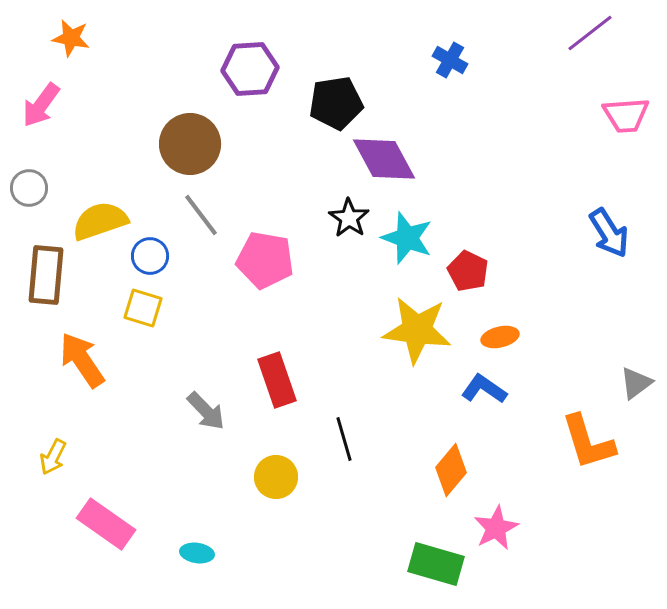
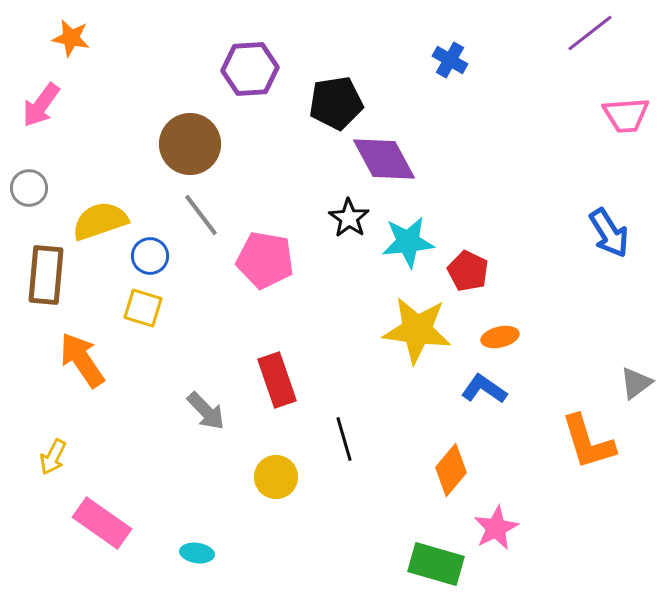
cyan star: moved 1 px right, 4 px down; rotated 26 degrees counterclockwise
pink rectangle: moved 4 px left, 1 px up
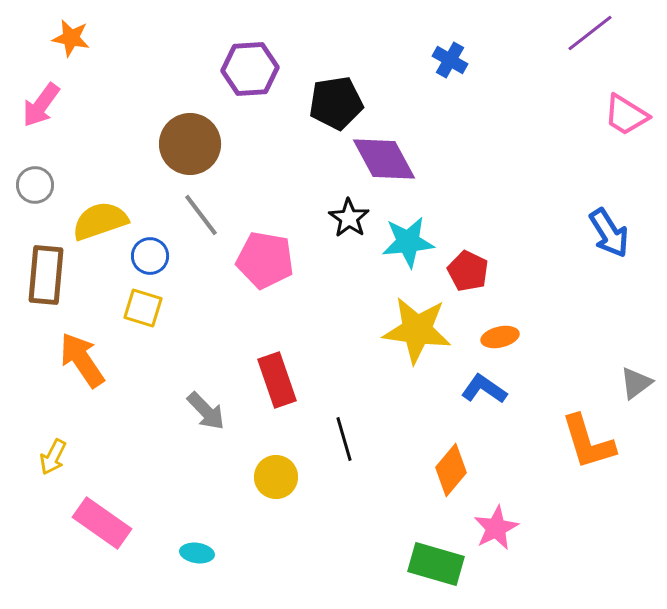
pink trapezoid: rotated 36 degrees clockwise
gray circle: moved 6 px right, 3 px up
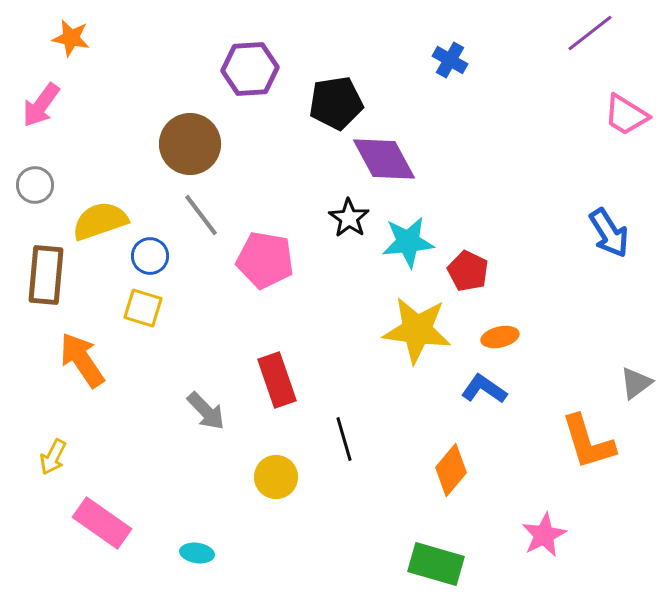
pink star: moved 48 px right, 7 px down
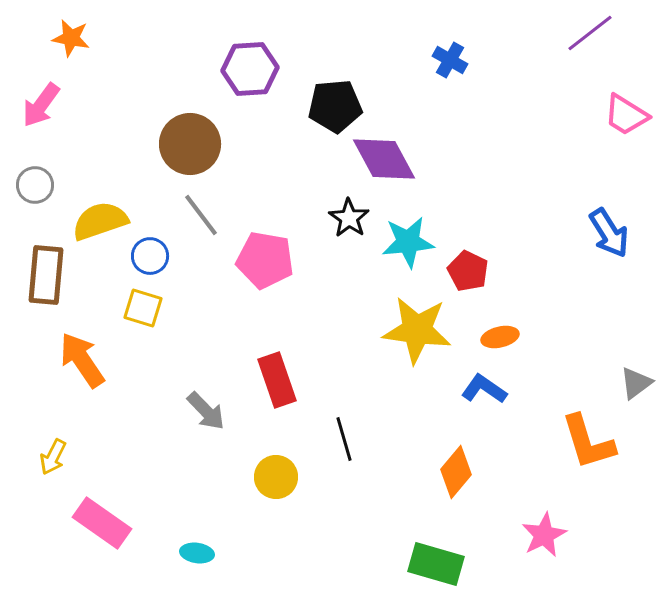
black pentagon: moved 1 px left, 3 px down; rotated 4 degrees clockwise
orange diamond: moved 5 px right, 2 px down
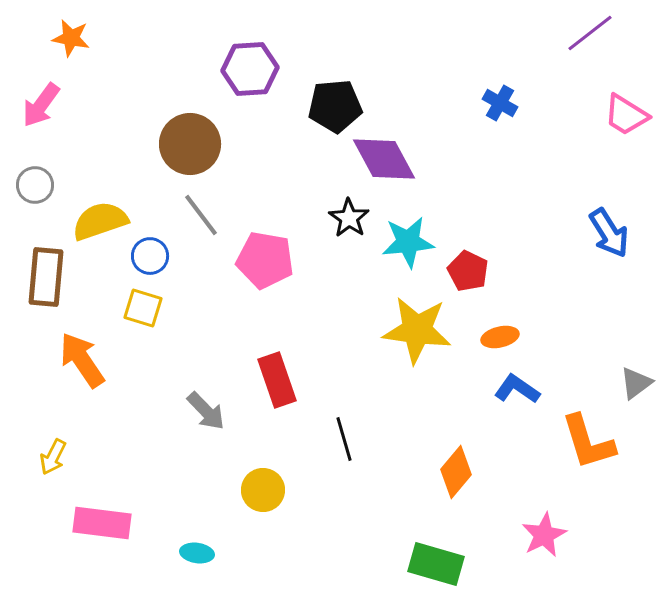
blue cross: moved 50 px right, 43 px down
brown rectangle: moved 2 px down
blue L-shape: moved 33 px right
yellow circle: moved 13 px left, 13 px down
pink rectangle: rotated 28 degrees counterclockwise
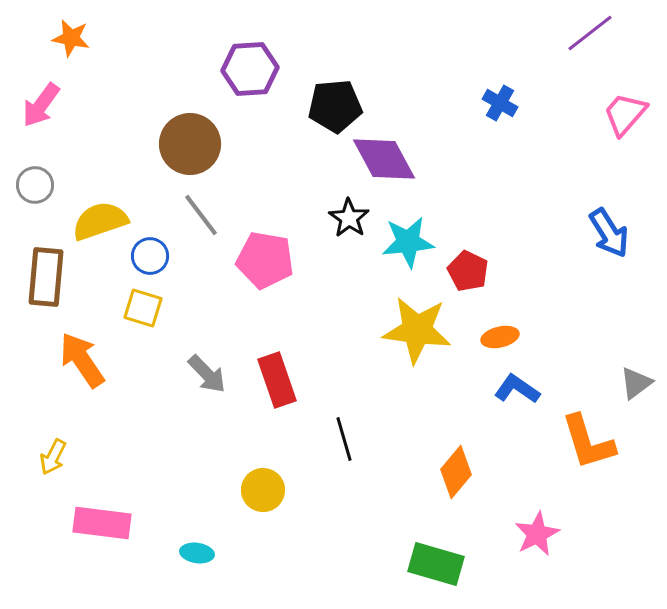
pink trapezoid: moved 1 px left, 1 px up; rotated 99 degrees clockwise
gray arrow: moved 1 px right, 37 px up
pink star: moved 7 px left, 1 px up
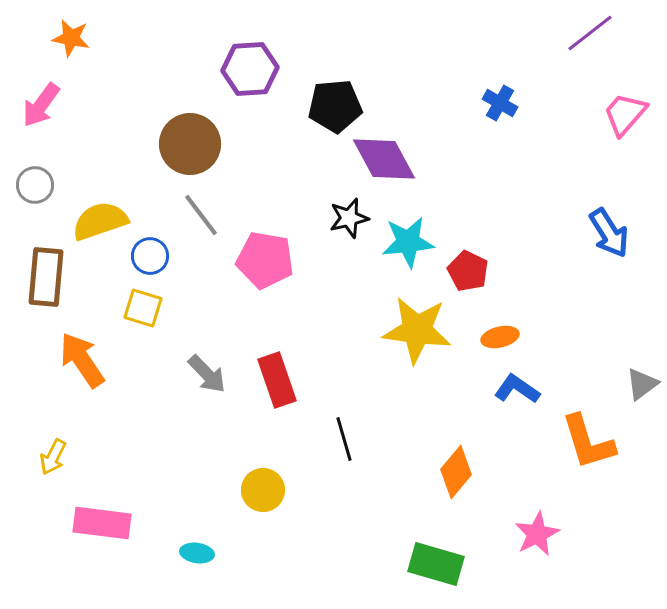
black star: rotated 24 degrees clockwise
gray triangle: moved 6 px right, 1 px down
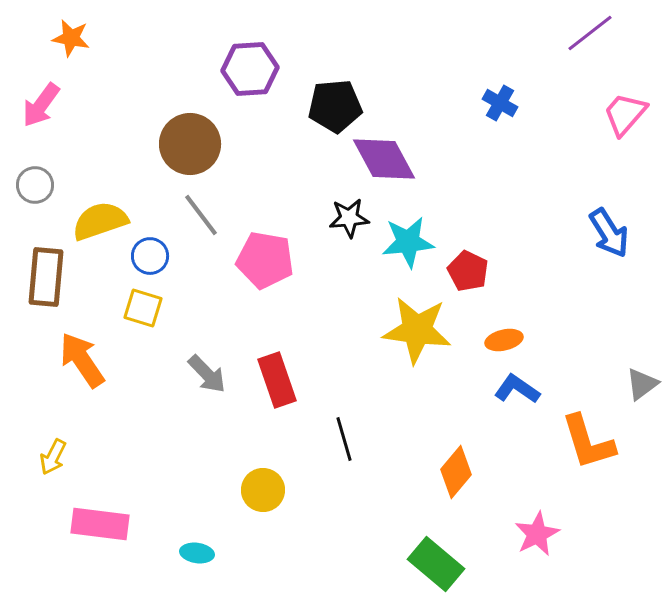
black star: rotated 9 degrees clockwise
orange ellipse: moved 4 px right, 3 px down
pink rectangle: moved 2 px left, 1 px down
green rectangle: rotated 24 degrees clockwise
